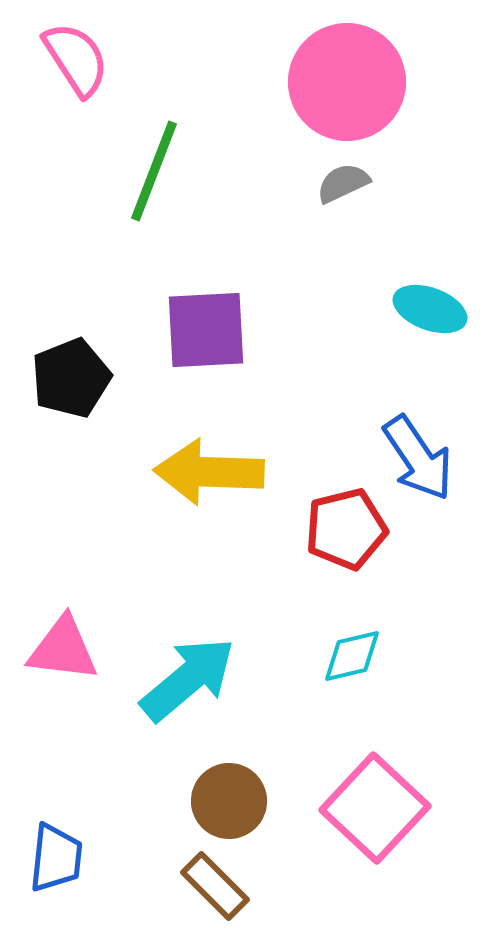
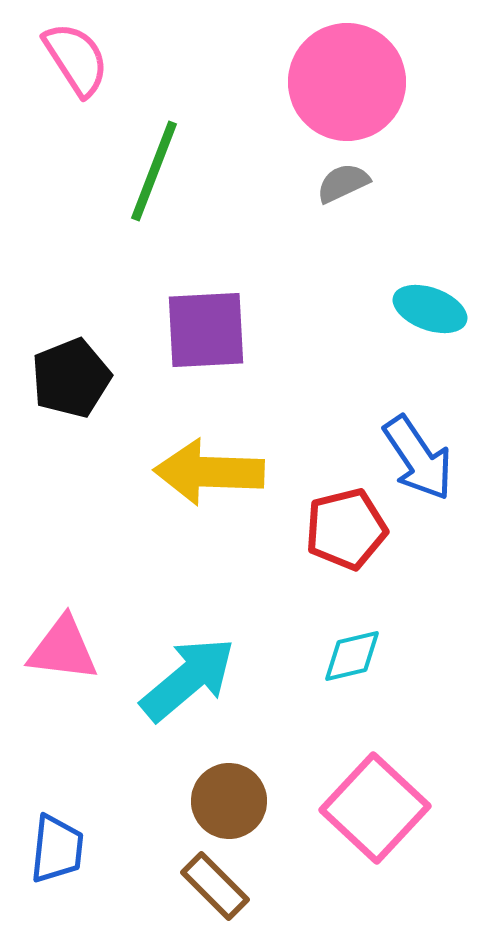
blue trapezoid: moved 1 px right, 9 px up
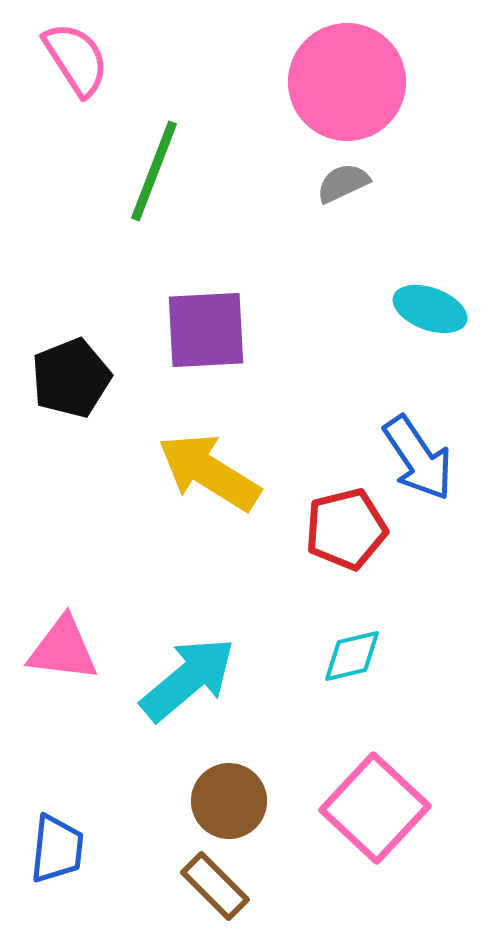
yellow arrow: rotated 30 degrees clockwise
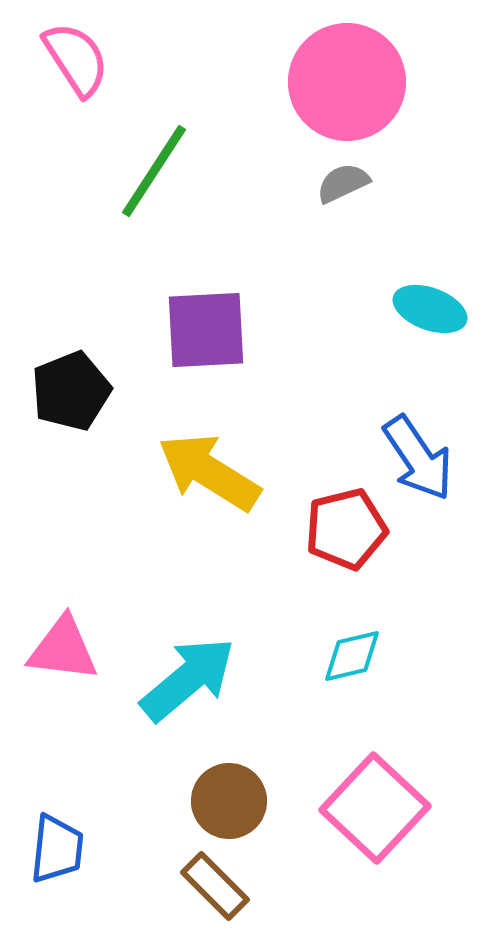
green line: rotated 12 degrees clockwise
black pentagon: moved 13 px down
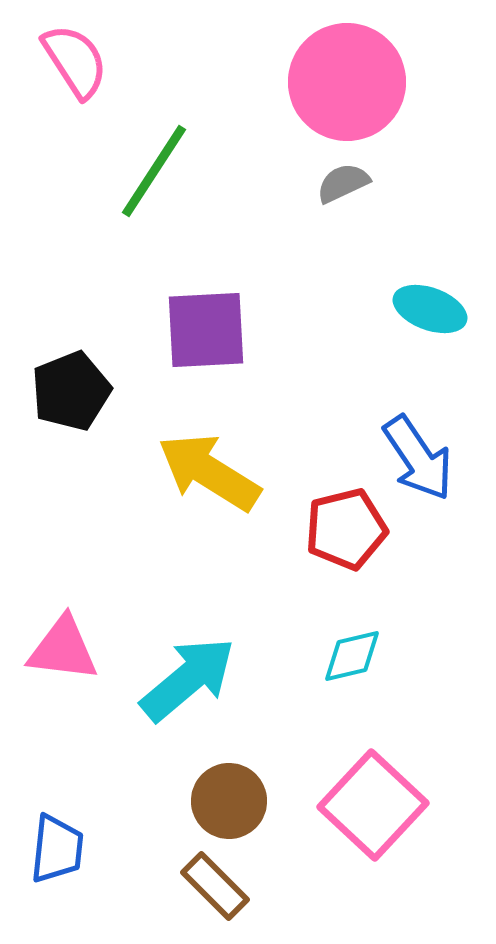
pink semicircle: moved 1 px left, 2 px down
pink square: moved 2 px left, 3 px up
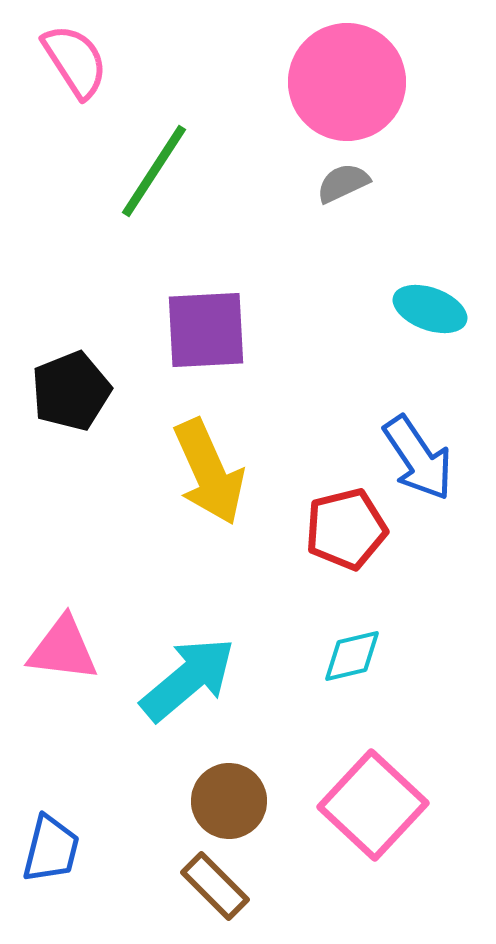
yellow arrow: rotated 146 degrees counterclockwise
blue trapezoid: moved 6 px left; rotated 8 degrees clockwise
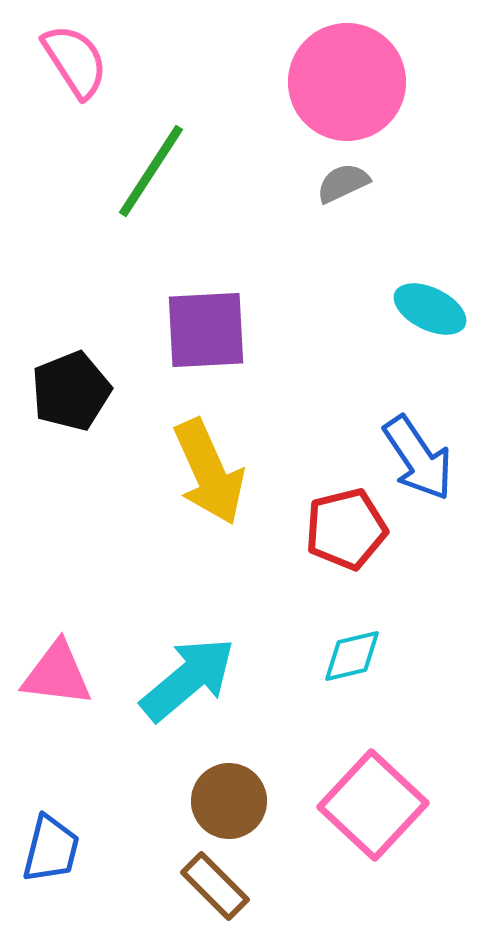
green line: moved 3 px left
cyan ellipse: rotated 6 degrees clockwise
pink triangle: moved 6 px left, 25 px down
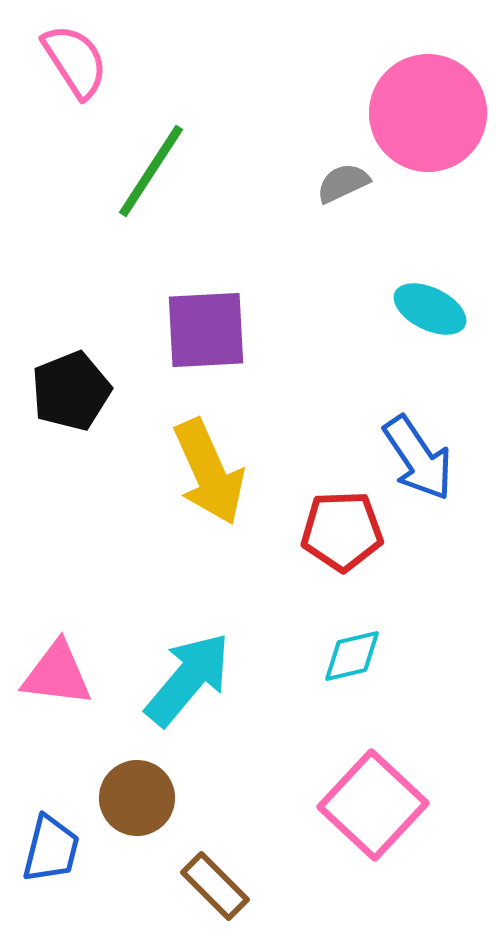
pink circle: moved 81 px right, 31 px down
red pentagon: moved 4 px left, 2 px down; rotated 12 degrees clockwise
cyan arrow: rotated 10 degrees counterclockwise
brown circle: moved 92 px left, 3 px up
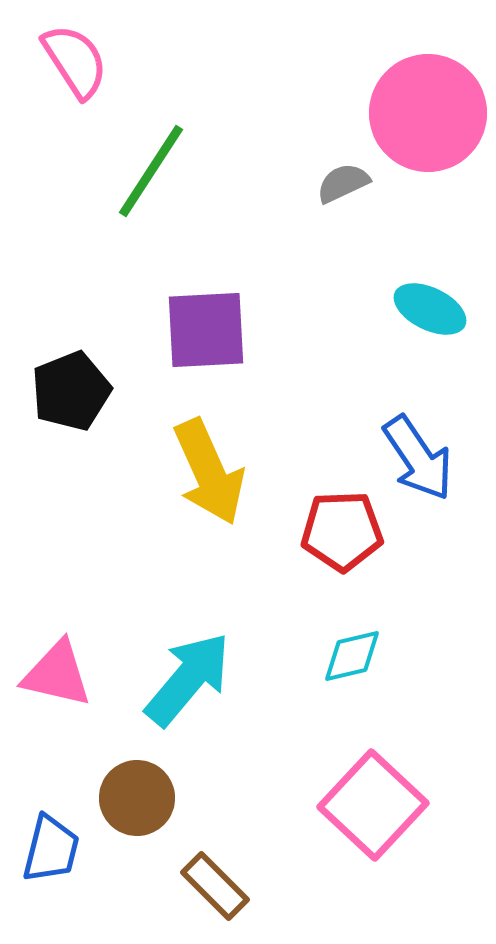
pink triangle: rotated 6 degrees clockwise
